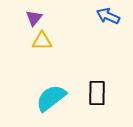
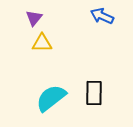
blue arrow: moved 6 px left
yellow triangle: moved 2 px down
black rectangle: moved 3 px left
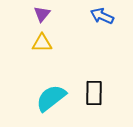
purple triangle: moved 8 px right, 4 px up
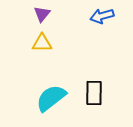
blue arrow: rotated 40 degrees counterclockwise
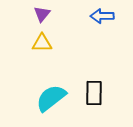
blue arrow: rotated 15 degrees clockwise
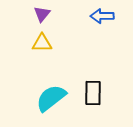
black rectangle: moved 1 px left
